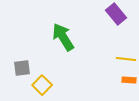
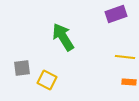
purple rectangle: rotated 70 degrees counterclockwise
yellow line: moved 1 px left, 2 px up
orange rectangle: moved 2 px down
yellow square: moved 5 px right, 5 px up; rotated 18 degrees counterclockwise
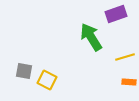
green arrow: moved 28 px right
yellow line: rotated 24 degrees counterclockwise
gray square: moved 2 px right, 3 px down; rotated 18 degrees clockwise
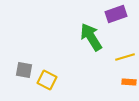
gray square: moved 1 px up
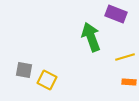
purple rectangle: rotated 40 degrees clockwise
green arrow: rotated 12 degrees clockwise
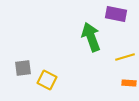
purple rectangle: rotated 10 degrees counterclockwise
gray square: moved 1 px left, 2 px up; rotated 18 degrees counterclockwise
orange rectangle: moved 1 px down
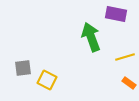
orange rectangle: rotated 32 degrees clockwise
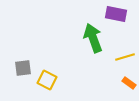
green arrow: moved 2 px right, 1 px down
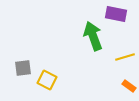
green arrow: moved 2 px up
orange rectangle: moved 3 px down
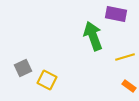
gray square: rotated 18 degrees counterclockwise
